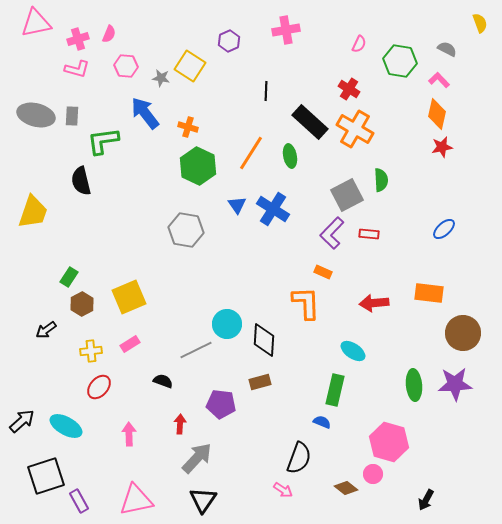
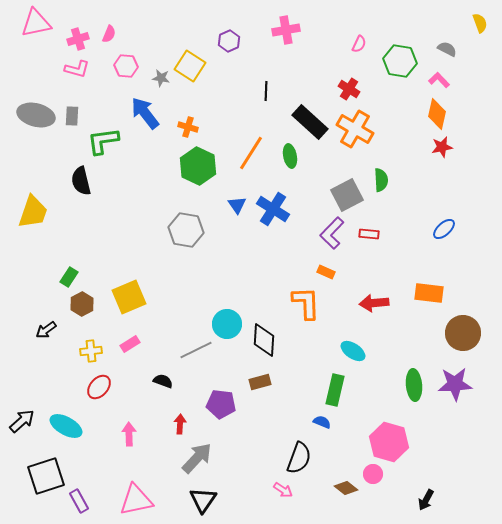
orange rectangle at (323, 272): moved 3 px right
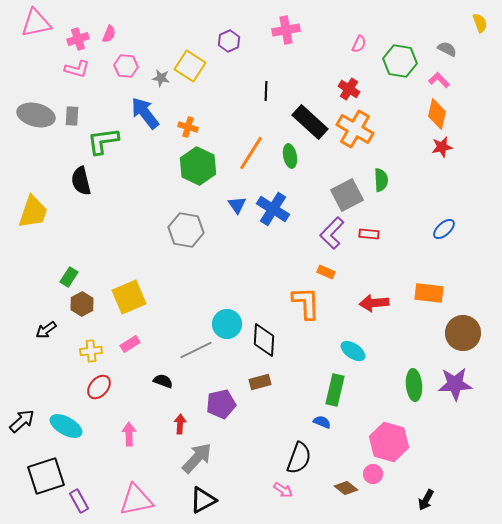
purple pentagon at (221, 404): rotated 20 degrees counterclockwise
black triangle at (203, 500): rotated 28 degrees clockwise
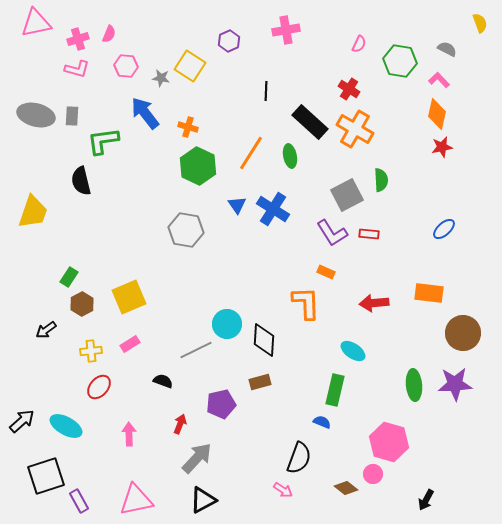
purple L-shape at (332, 233): rotated 76 degrees counterclockwise
red arrow at (180, 424): rotated 18 degrees clockwise
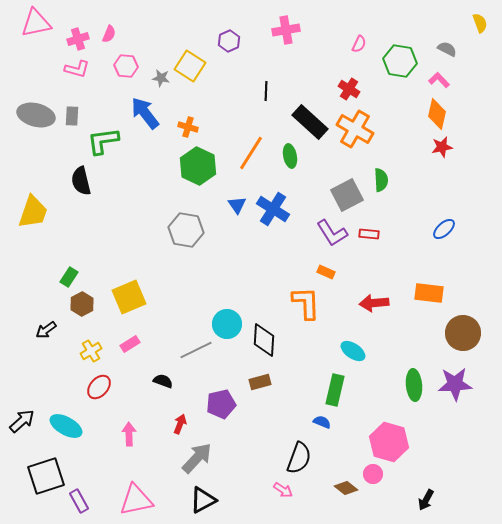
yellow cross at (91, 351): rotated 25 degrees counterclockwise
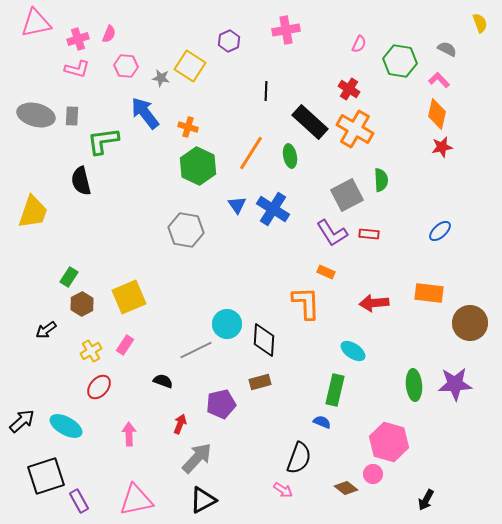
blue ellipse at (444, 229): moved 4 px left, 2 px down
brown circle at (463, 333): moved 7 px right, 10 px up
pink rectangle at (130, 344): moved 5 px left, 1 px down; rotated 24 degrees counterclockwise
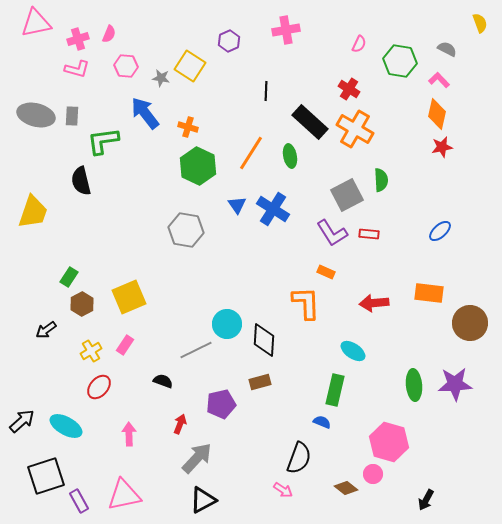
pink triangle at (136, 500): moved 12 px left, 5 px up
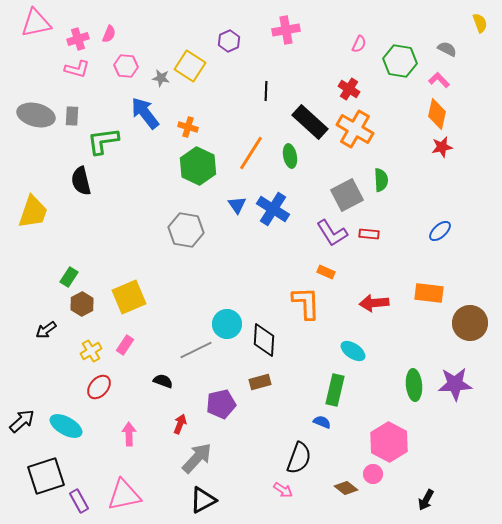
pink hexagon at (389, 442): rotated 12 degrees clockwise
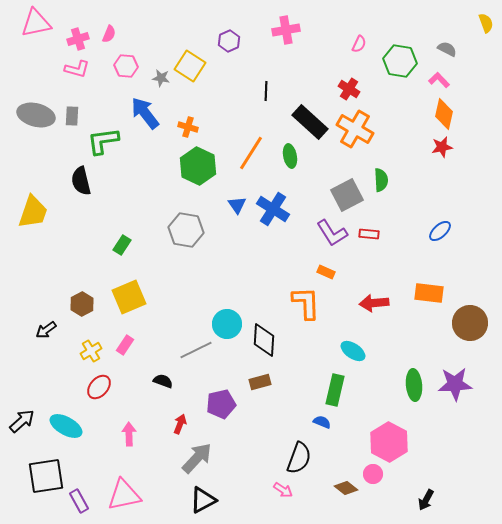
yellow semicircle at (480, 23): moved 6 px right
orange diamond at (437, 114): moved 7 px right
green rectangle at (69, 277): moved 53 px right, 32 px up
black square at (46, 476): rotated 9 degrees clockwise
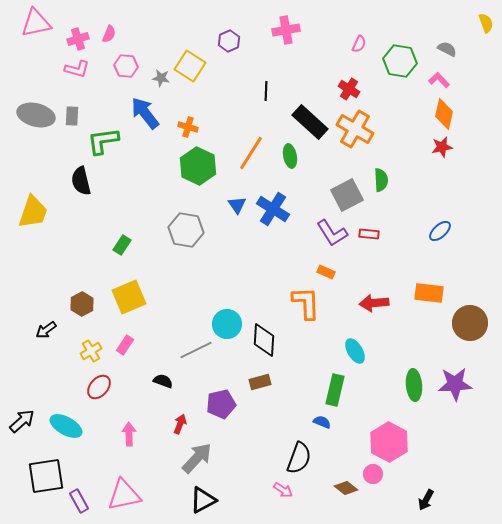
cyan ellipse at (353, 351): moved 2 px right; rotated 25 degrees clockwise
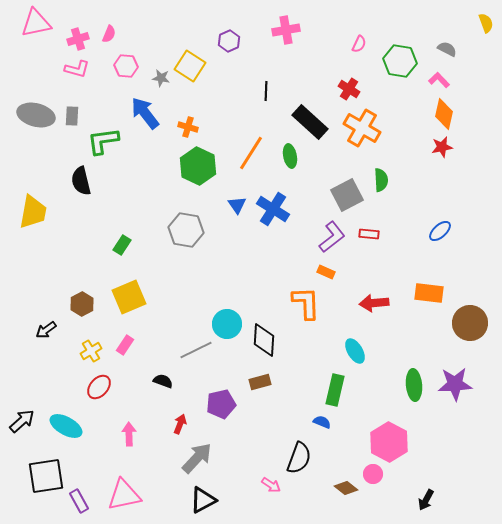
orange cross at (355, 129): moved 7 px right, 1 px up
yellow trapezoid at (33, 212): rotated 9 degrees counterclockwise
purple L-shape at (332, 233): moved 4 px down; rotated 96 degrees counterclockwise
pink arrow at (283, 490): moved 12 px left, 5 px up
